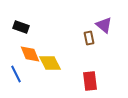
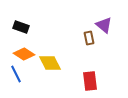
orange diamond: moved 6 px left; rotated 35 degrees counterclockwise
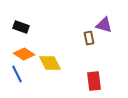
purple triangle: rotated 24 degrees counterclockwise
blue line: moved 1 px right
red rectangle: moved 4 px right
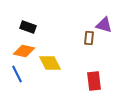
black rectangle: moved 7 px right
brown rectangle: rotated 16 degrees clockwise
orange diamond: moved 3 px up; rotated 20 degrees counterclockwise
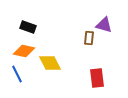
red rectangle: moved 3 px right, 3 px up
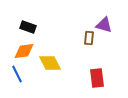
orange diamond: rotated 20 degrees counterclockwise
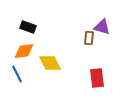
purple triangle: moved 2 px left, 2 px down
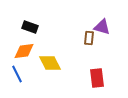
black rectangle: moved 2 px right
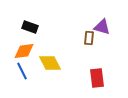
blue line: moved 5 px right, 3 px up
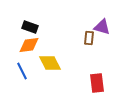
orange diamond: moved 5 px right, 6 px up
red rectangle: moved 5 px down
